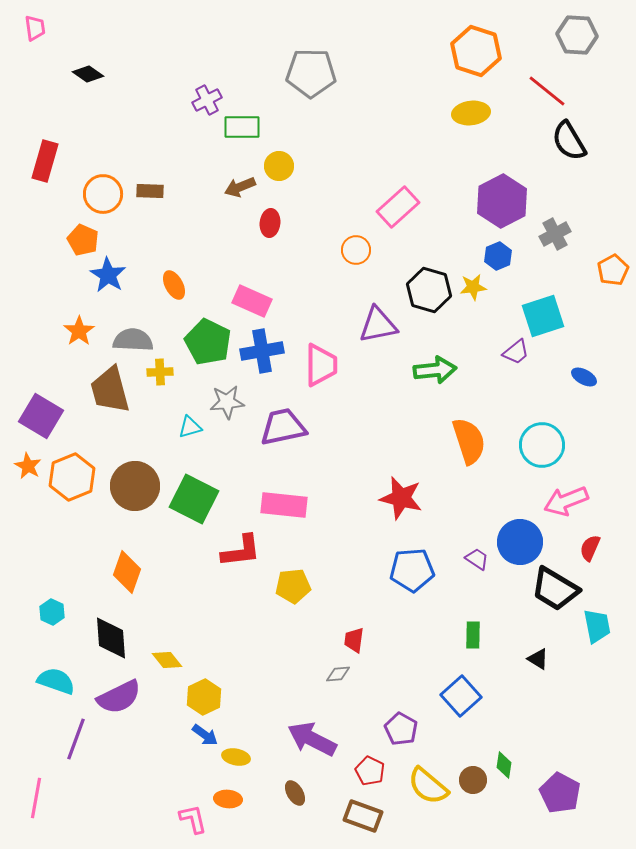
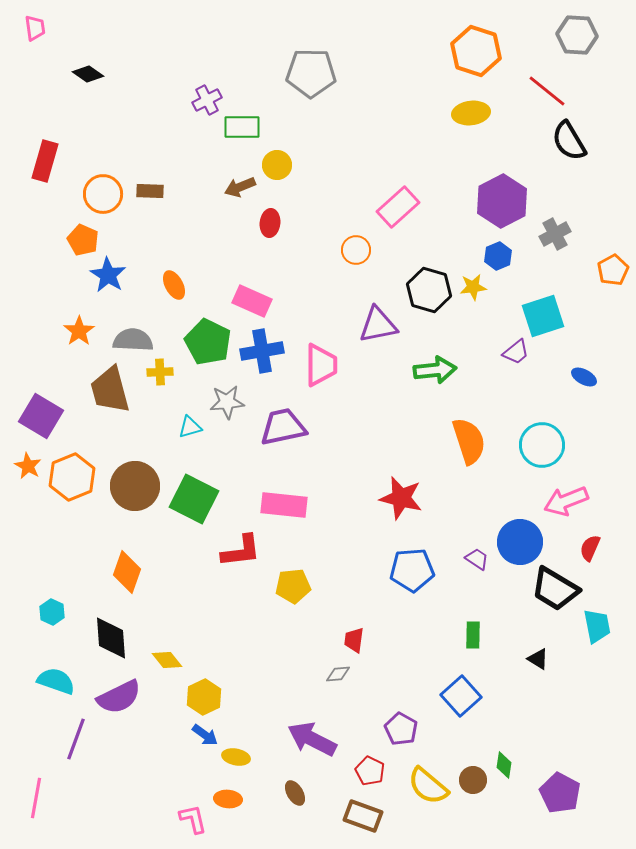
yellow circle at (279, 166): moved 2 px left, 1 px up
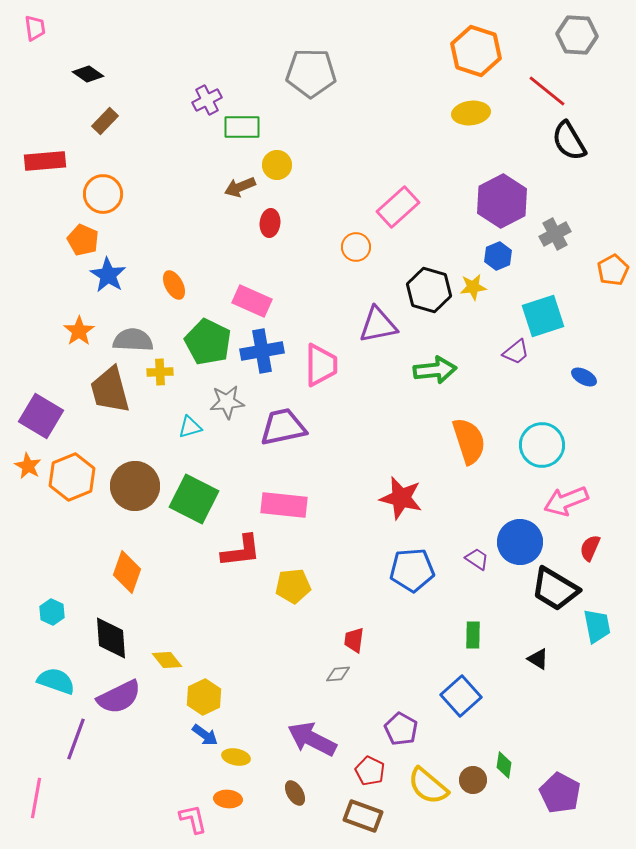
red rectangle at (45, 161): rotated 69 degrees clockwise
brown rectangle at (150, 191): moved 45 px left, 70 px up; rotated 48 degrees counterclockwise
orange circle at (356, 250): moved 3 px up
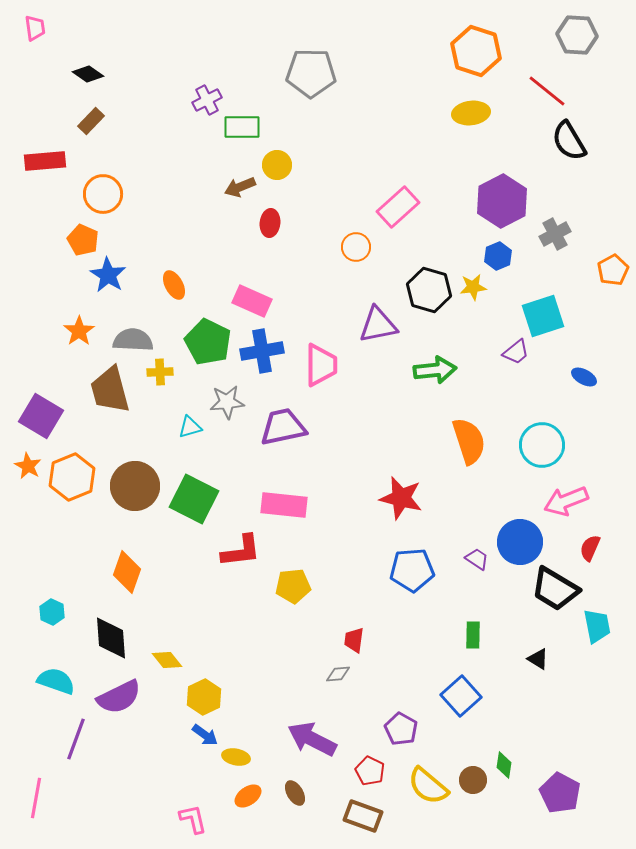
brown rectangle at (105, 121): moved 14 px left
orange ellipse at (228, 799): moved 20 px right, 3 px up; rotated 40 degrees counterclockwise
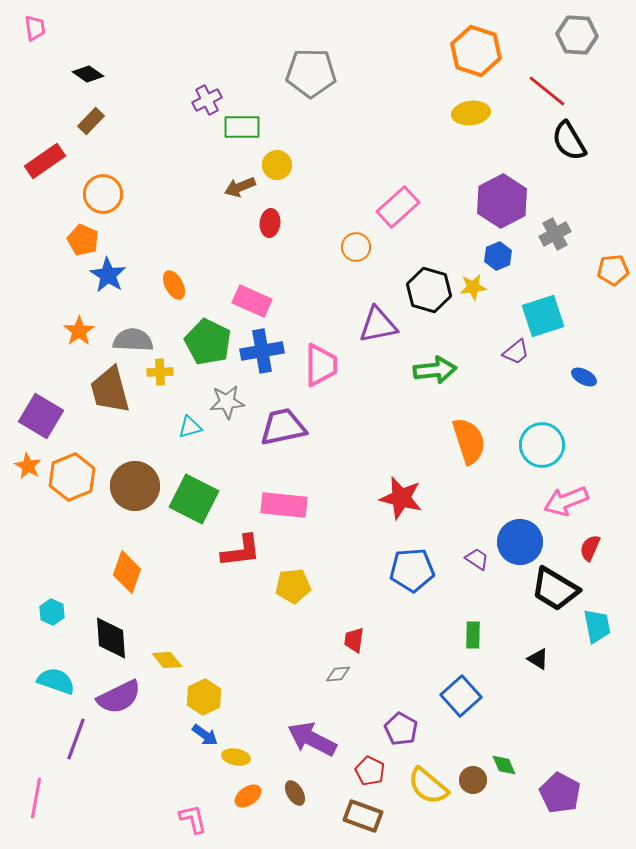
red rectangle at (45, 161): rotated 30 degrees counterclockwise
orange pentagon at (613, 270): rotated 24 degrees clockwise
green diamond at (504, 765): rotated 32 degrees counterclockwise
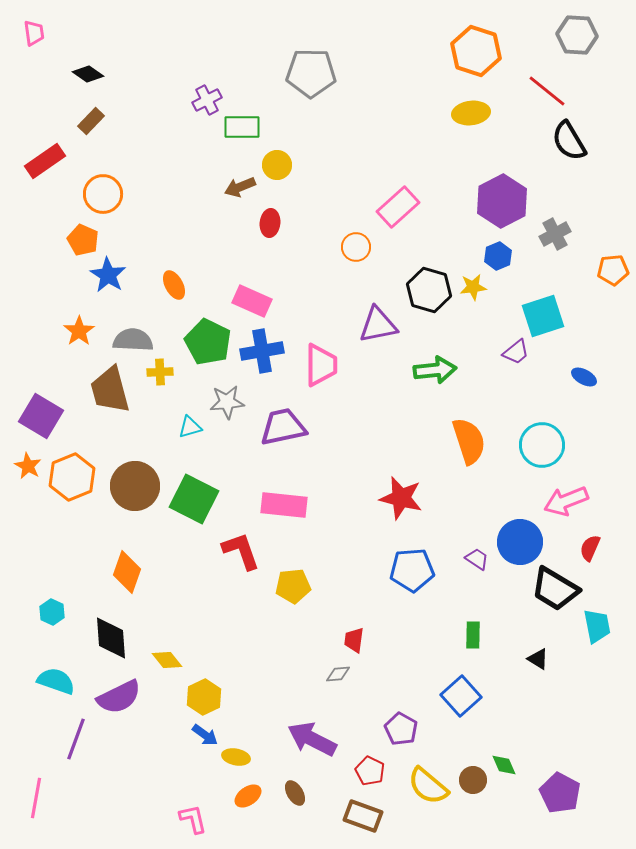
pink trapezoid at (35, 28): moved 1 px left, 5 px down
red L-shape at (241, 551): rotated 102 degrees counterclockwise
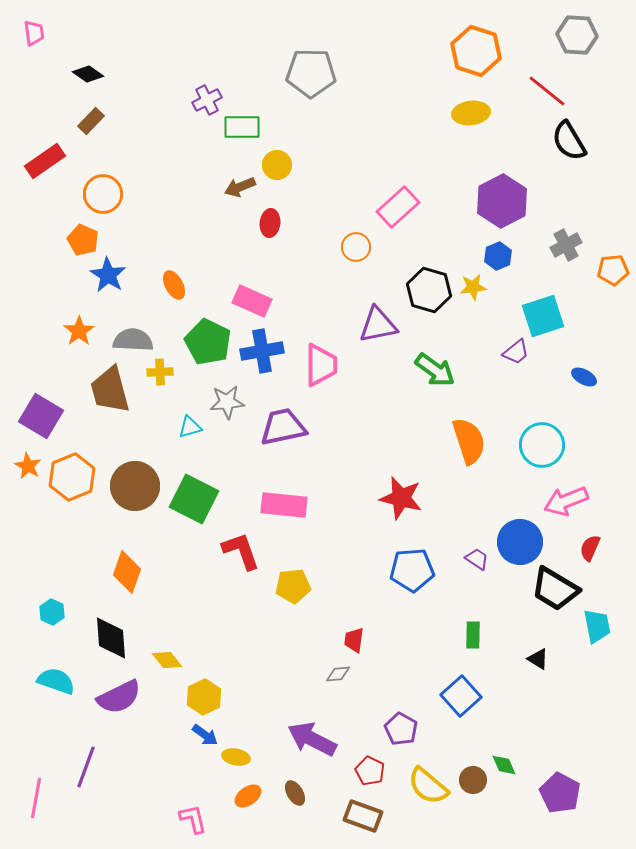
gray cross at (555, 234): moved 11 px right, 11 px down
green arrow at (435, 370): rotated 42 degrees clockwise
purple line at (76, 739): moved 10 px right, 28 px down
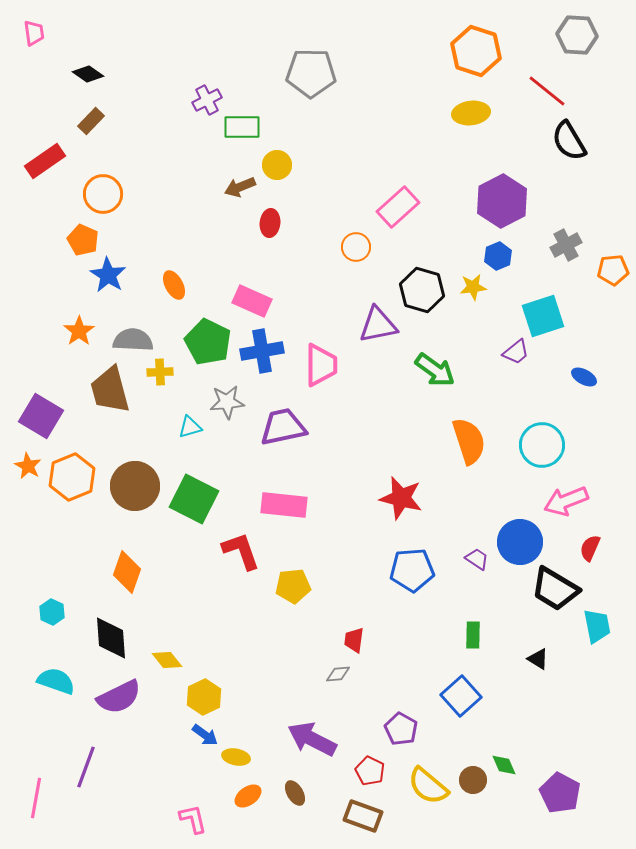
black hexagon at (429, 290): moved 7 px left
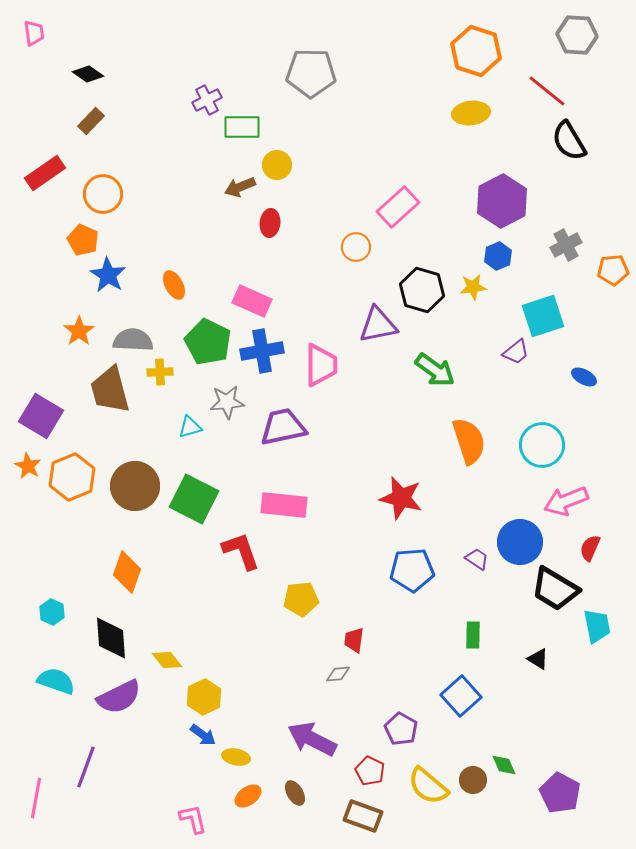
red rectangle at (45, 161): moved 12 px down
yellow pentagon at (293, 586): moved 8 px right, 13 px down
blue arrow at (205, 735): moved 2 px left
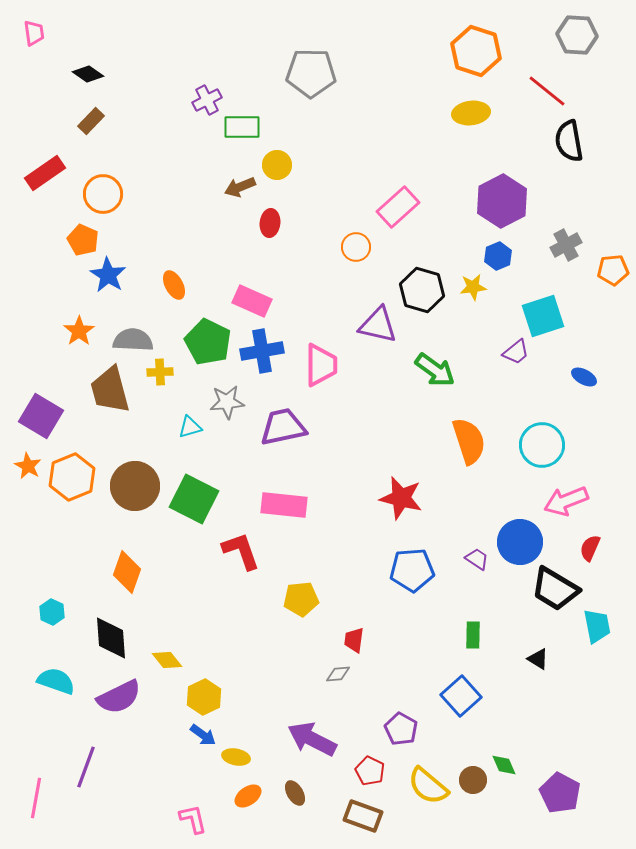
black semicircle at (569, 141): rotated 21 degrees clockwise
purple triangle at (378, 325): rotated 24 degrees clockwise
